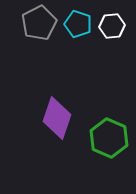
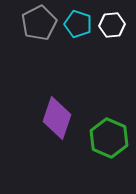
white hexagon: moved 1 px up
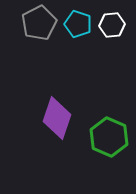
green hexagon: moved 1 px up
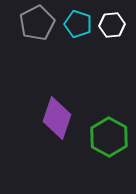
gray pentagon: moved 2 px left
green hexagon: rotated 6 degrees clockwise
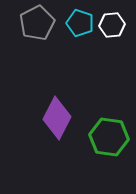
cyan pentagon: moved 2 px right, 1 px up
purple diamond: rotated 9 degrees clockwise
green hexagon: rotated 21 degrees counterclockwise
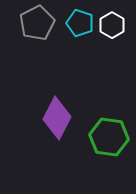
white hexagon: rotated 25 degrees counterclockwise
